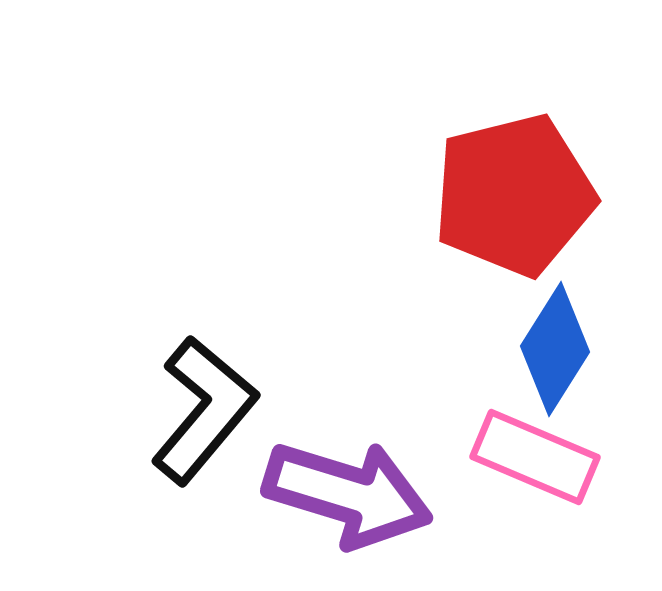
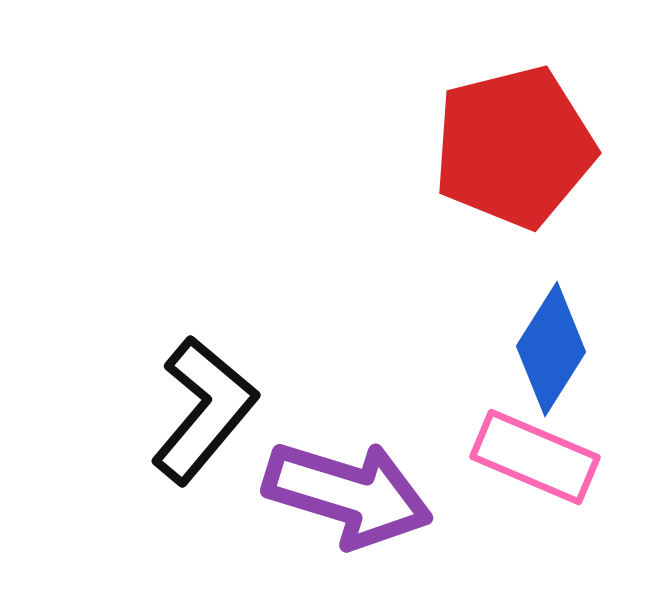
red pentagon: moved 48 px up
blue diamond: moved 4 px left
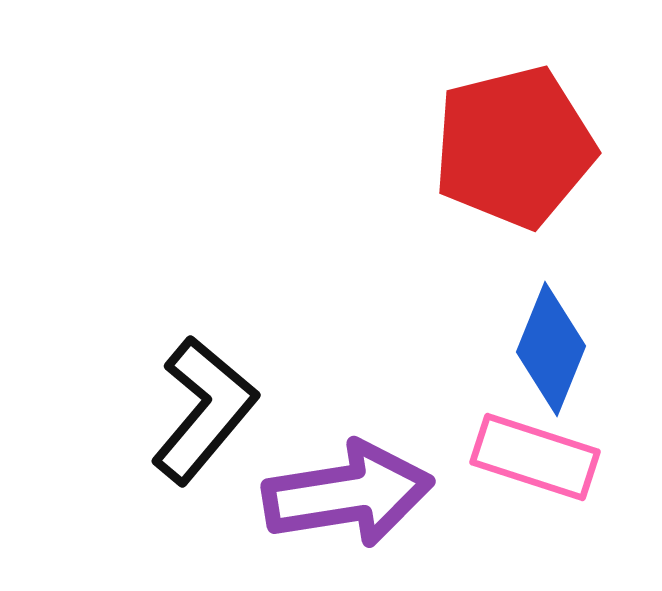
blue diamond: rotated 10 degrees counterclockwise
pink rectangle: rotated 5 degrees counterclockwise
purple arrow: rotated 26 degrees counterclockwise
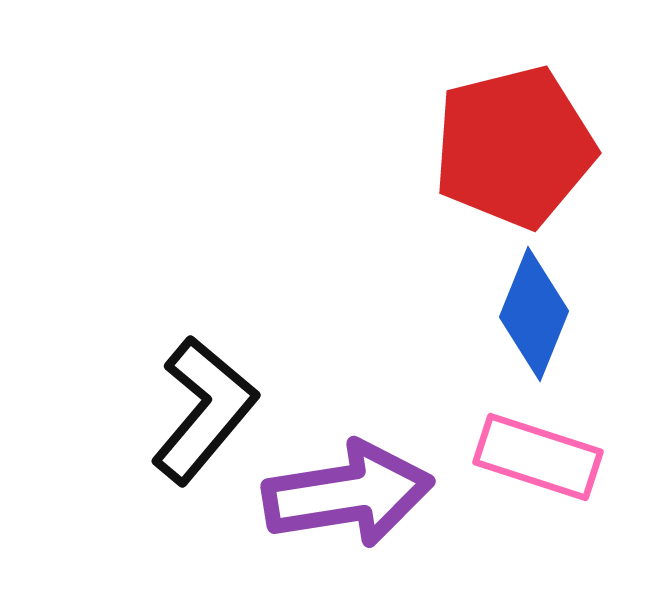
blue diamond: moved 17 px left, 35 px up
pink rectangle: moved 3 px right
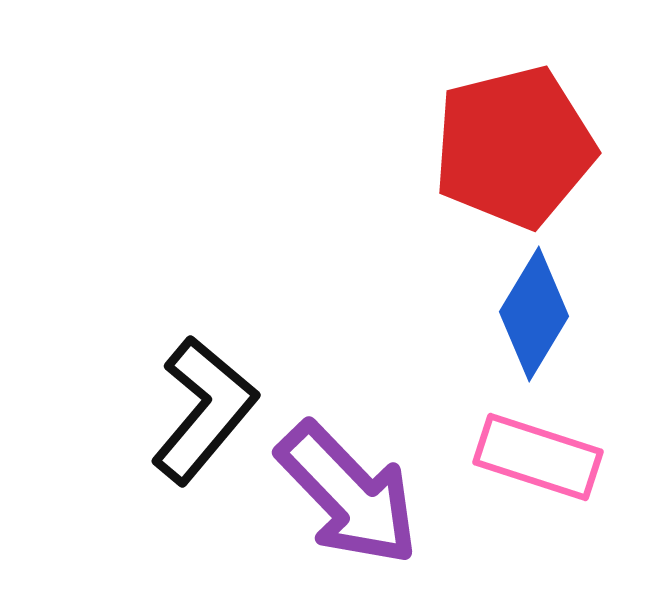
blue diamond: rotated 9 degrees clockwise
purple arrow: rotated 55 degrees clockwise
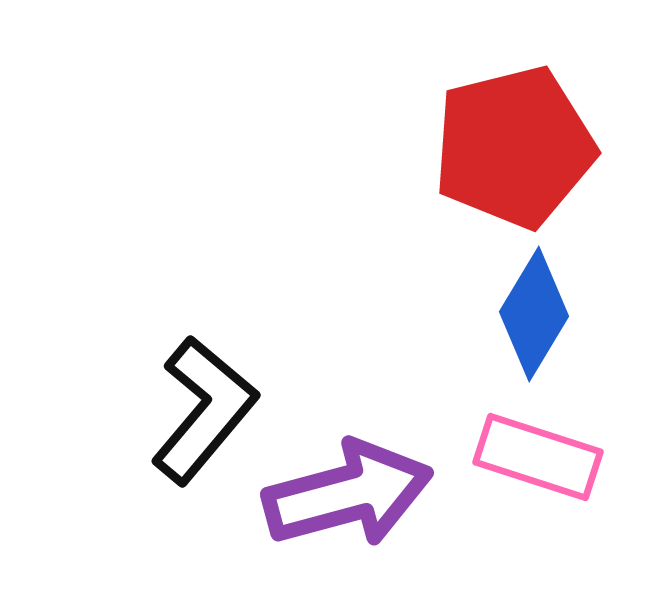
purple arrow: rotated 61 degrees counterclockwise
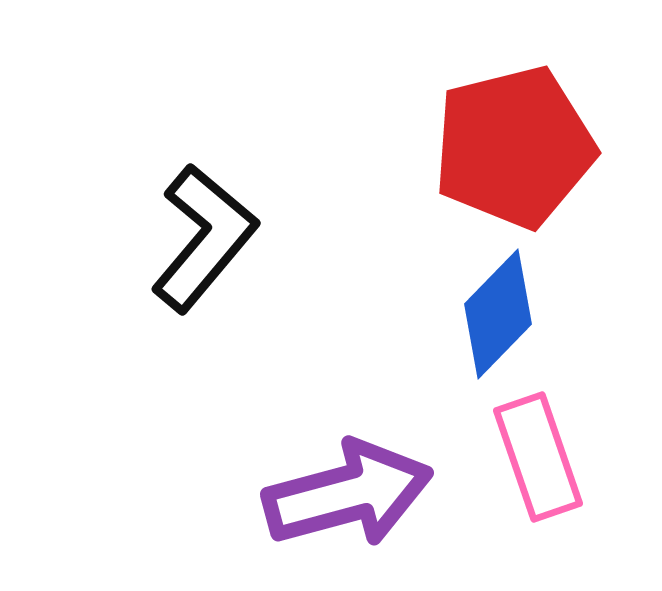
blue diamond: moved 36 px left; rotated 13 degrees clockwise
black L-shape: moved 172 px up
pink rectangle: rotated 53 degrees clockwise
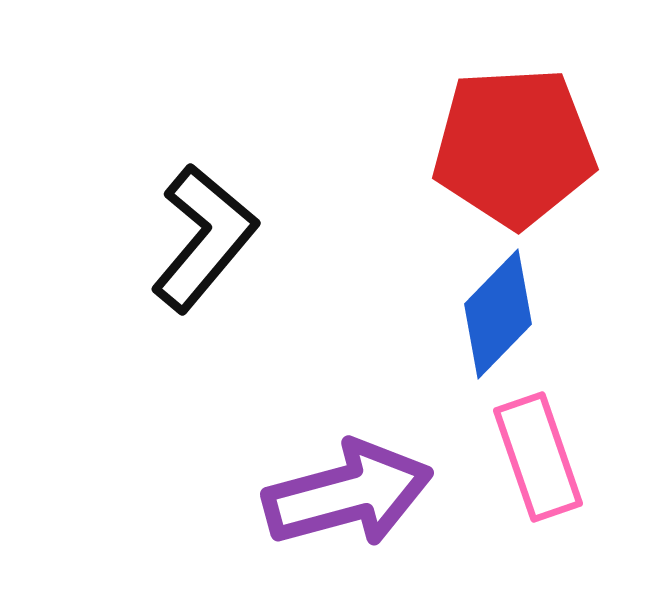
red pentagon: rotated 11 degrees clockwise
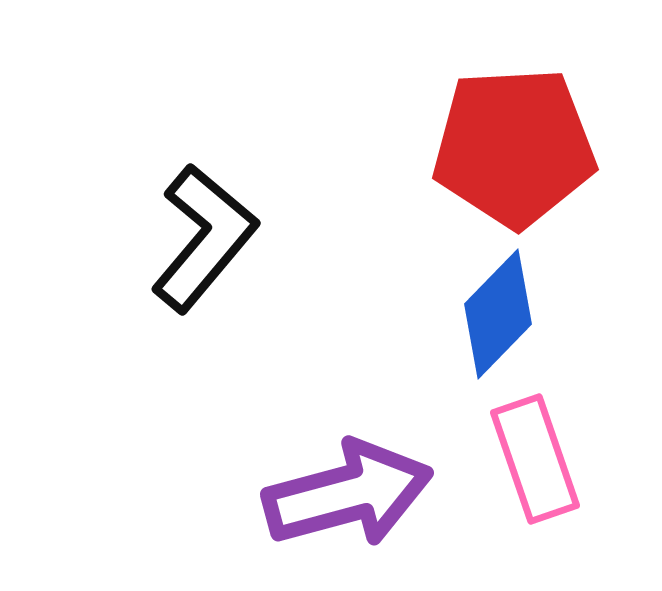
pink rectangle: moved 3 px left, 2 px down
